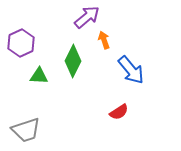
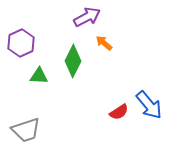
purple arrow: rotated 12 degrees clockwise
orange arrow: moved 3 px down; rotated 30 degrees counterclockwise
blue arrow: moved 18 px right, 35 px down
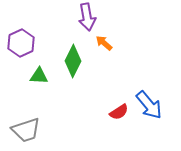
purple arrow: rotated 108 degrees clockwise
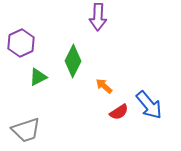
purple arrow: moved 11 px right; rotated 12 degrees clockwise
orange arrow: moved 43 px down
green triangle: moved 1 px left, 1 px down; rotated 30 degrees counterclockwise
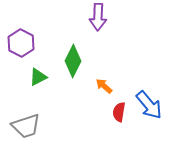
purple hexagon: rotated 8 degrees counterclockwise
red semicircle: rotated 132 degrees clockwise
gray trapezoid: moved 4 px up
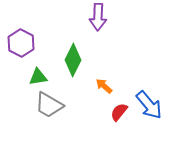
green diamond: moved 1 px up
green triangle: rotated 18 degrees clockwise
red semicircle: rotated 30 degrees clockwise
gray trapezoid: moved 23 px right, 21 px up; rotated 48 degrees clockwise
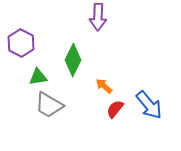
red semicircle: moved 4 px left, 3 px up
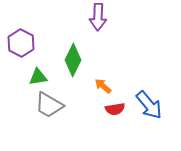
orange arrow: moved 1 px left
red semicircle: rotated 138 degrees counterclockwise
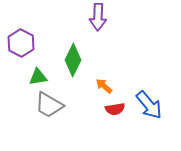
orange arrow: moved 1 px right
